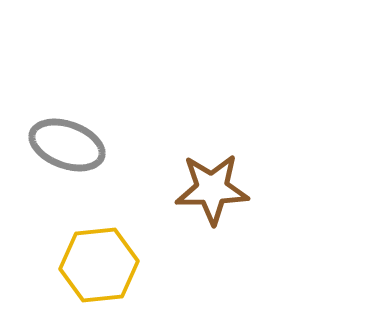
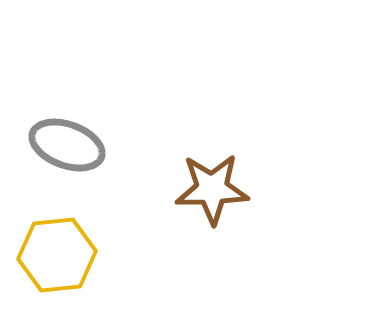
yellow hexagon: moved 42 px left, 10 px up
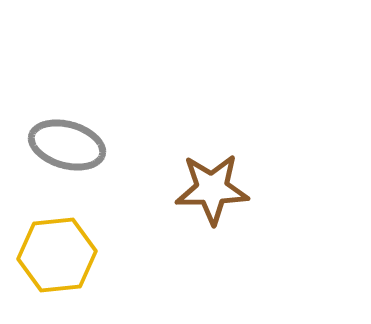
gray ellipse: rotated 4 degrees counterclockwise
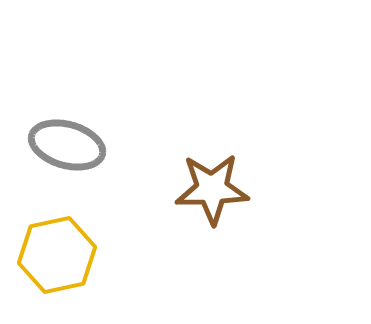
yellow hexagon: rotated 6 degrees counterclockwise
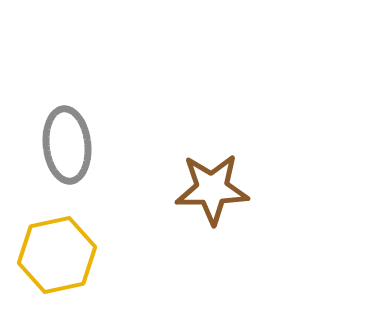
gray ellipse: rotated 68 degrees clockwise
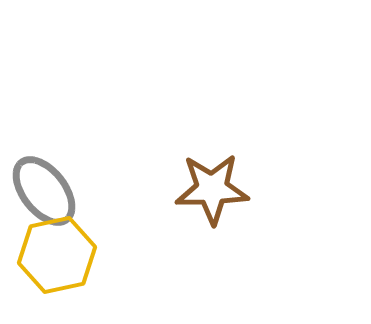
gray ellipse: moved 23 px left, 46 px down; rotated 32 degrees counterclockwise
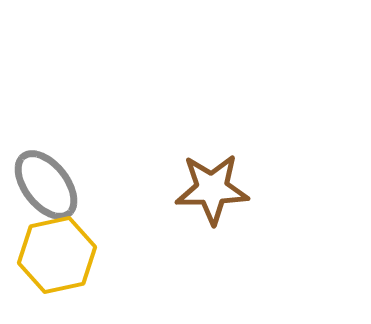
gray ellipse: moved 2 px right, 6 px up
